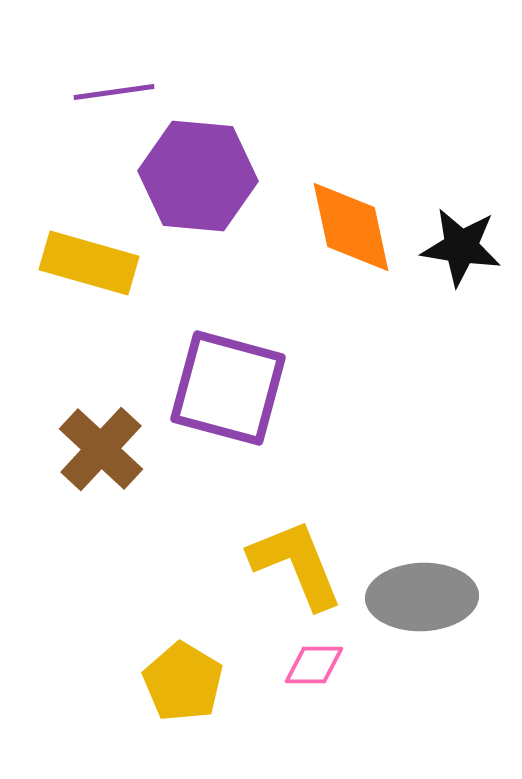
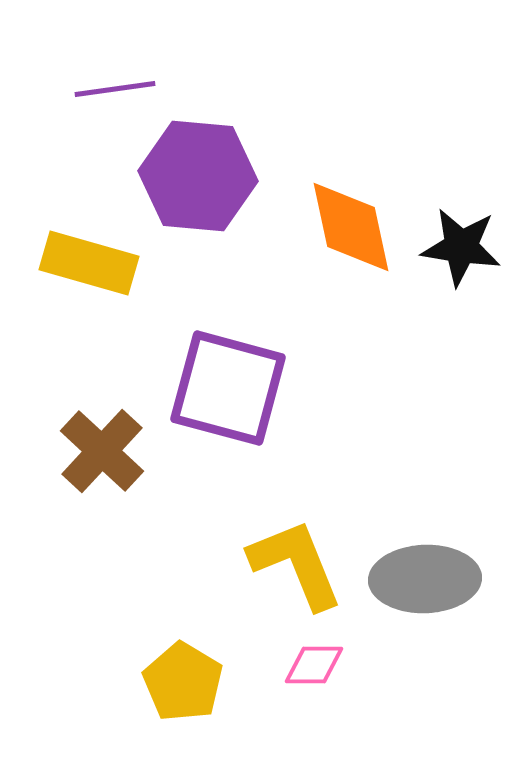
purple line: moved 1 px right, 3 px up
brown cross: moved 1 px right, 2 px down
gray ellipse: moved 3 px right, 18 px up
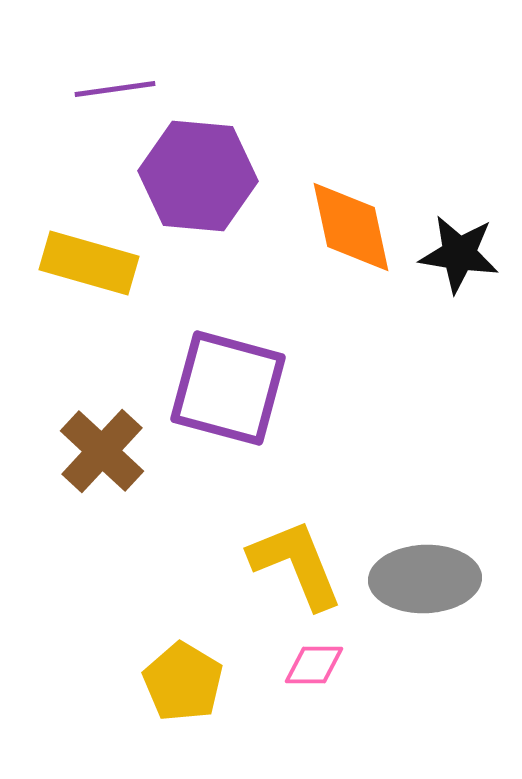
black star: moved 2 px left, 7 px down
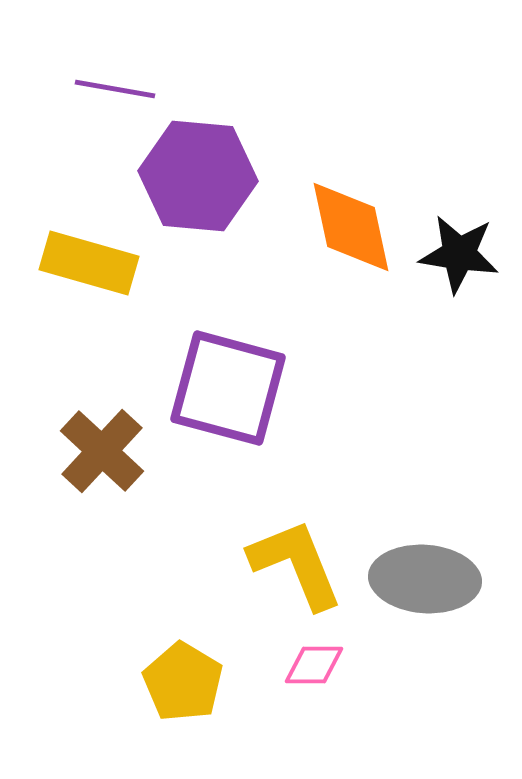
purple line: rotated 18 degrees clockwise
gray ellipse: rotated 6 degrees clockwise
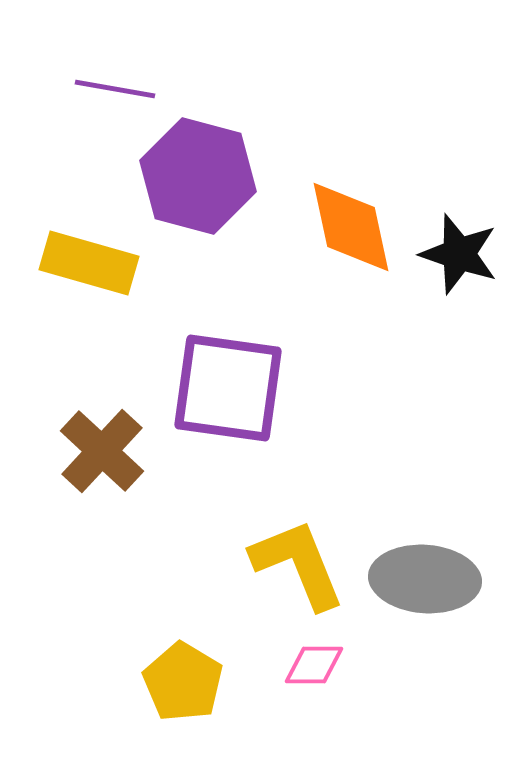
purple hexagon: rotated 10 degrees clockwise
black star: rotated 10 degrees clockwise
purple square: rotated 7 degrees counterclockwise
yellow L-shape: moved 2 px right
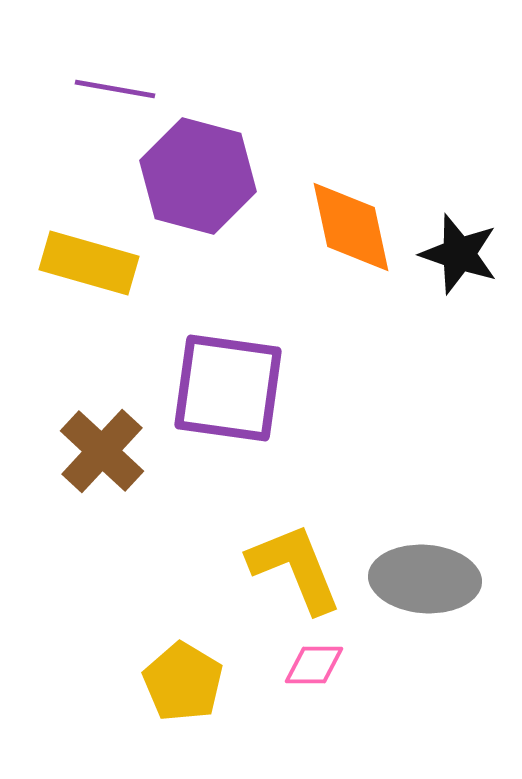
yellow L-shape: moved 3 px left, 4 px down
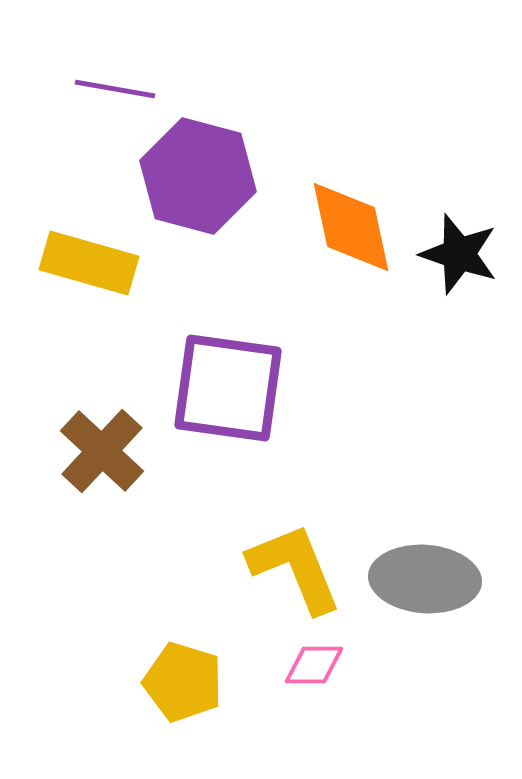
yellow pentagon: rotated 14 degrees counterclockwise
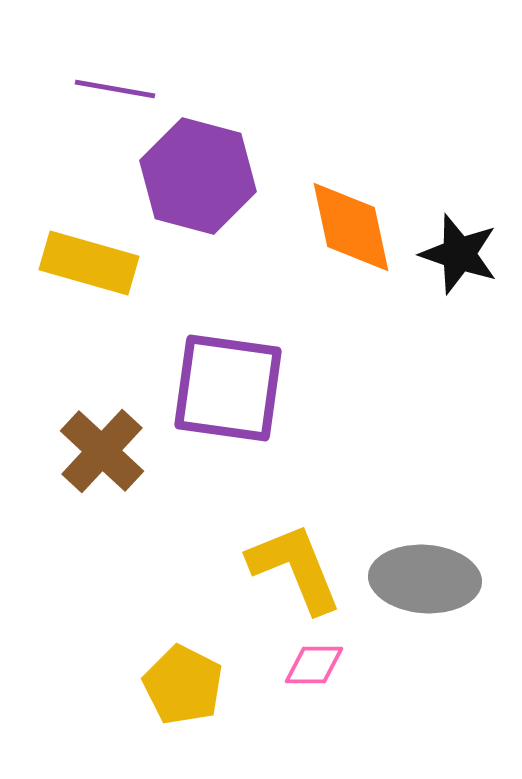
yellow pentagon: moved 3 px down; rotated 10 degrees clockwise
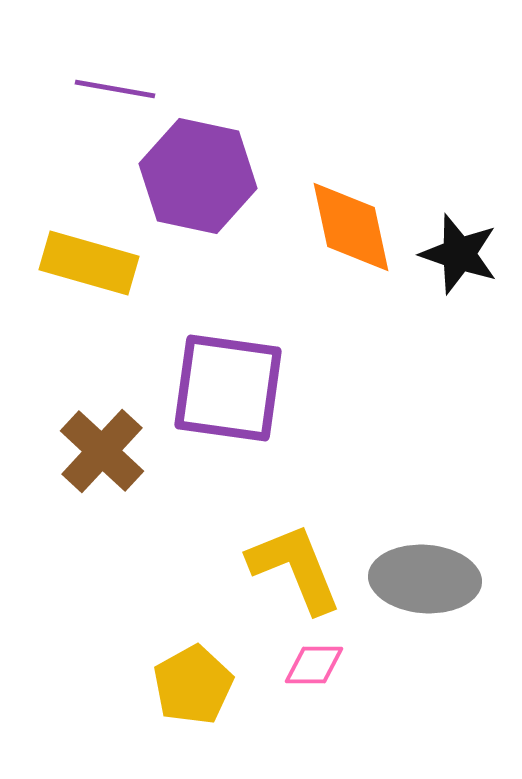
purple hexagon: rotated 3 degrees counterclockwise
yellow pentagon: moved 10 px right; rotated 16 degrees clockwise
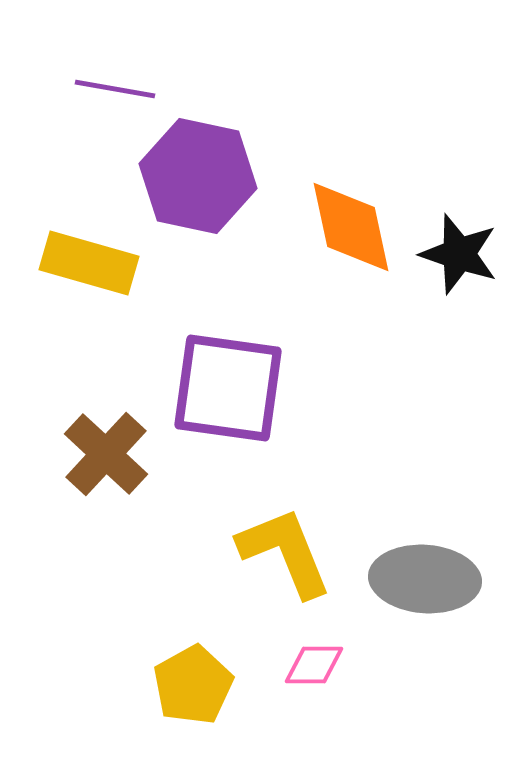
brown cross: moved 4 px right, 3 px down
yellow L-shape: moved 10 px left, 16 px up
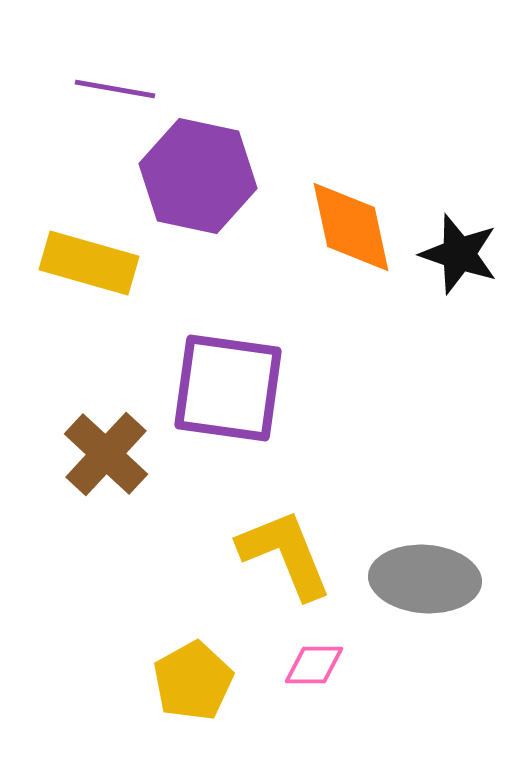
yellow L-shape: moved 2 px down
yellow pentagon: moved 4 px up
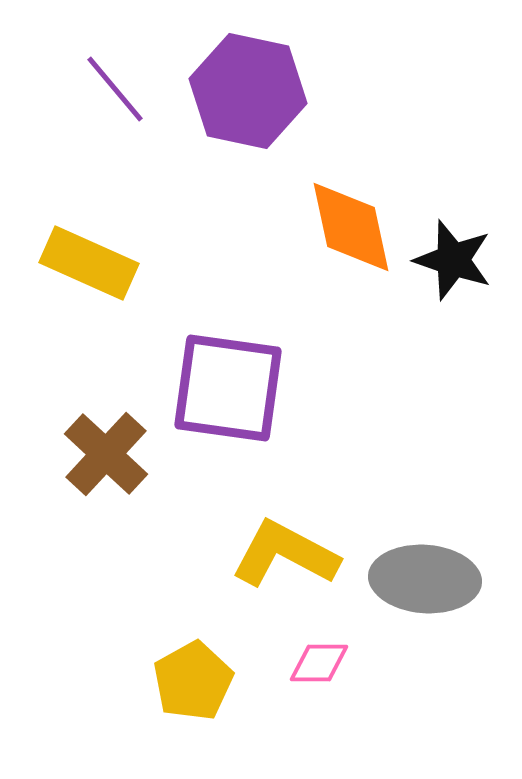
purple line: rotated 40 degrees clockwise
purple hexagon: moved 50 px right, 85 px up
black star: moved 6 px left, 6 px down
yellow rectangle: rotated 8 degrees clockwise
yellow L-shape: rotated 40 degrees counterclockwise
pink diamond: moved 5 px right, 2 px up
